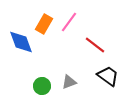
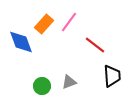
orange rectangle: rotated 12 degrees clockwise
black trapezoid: moved 4 px right; rotated 50 degrees clockwise
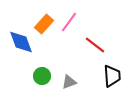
green circle: moved 10 px up
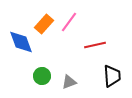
red line: rotated 50 degrees counterclockwise
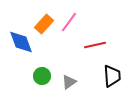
gray triangle: rotated 14 degrees counterclockwise
